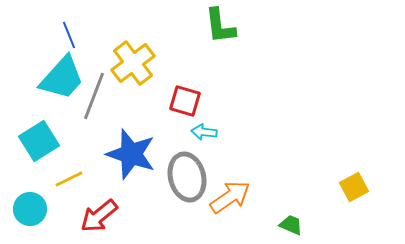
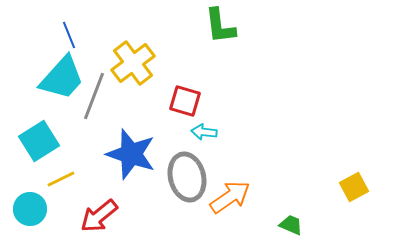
yellow line: moved 8 px left
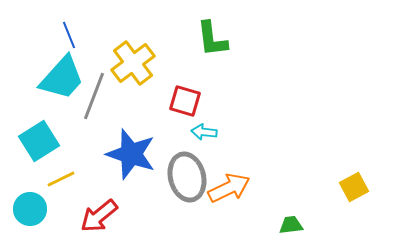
green L-shape: moved 8 px left, 13 px down
orange arrow: moved 1 px left, 9 px up; rotated 9 degrees clockwise
green trapezoid: rotated 30 degrees counterclockwise
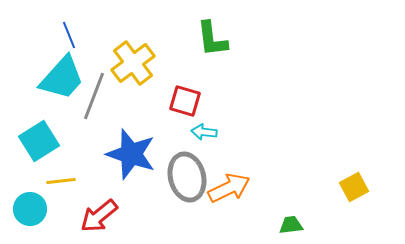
yellow line: moved 2 px down; rotated 20 degrees clockwise
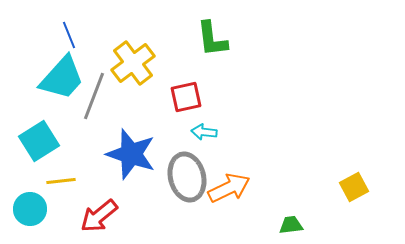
red square: moved 1 px right, 4 px up; rotated 28 degrees counterclockwise
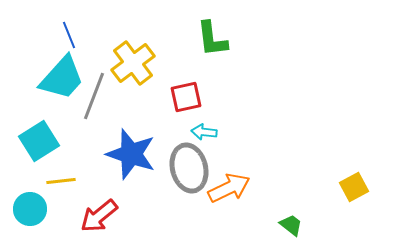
gray ellipse: moved 2 px right, 9 px up
green trapezoid: rotated 45 degrees clockwise
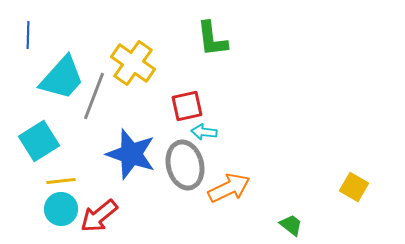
blue line: moved 41 px left; rotated 24 degrees clockwise
yellow cross: rotated 18 degrees counterclockwise
red square: moved 1 px right, 9 px down
gray ellipse: moved 4 px left, 3 px up
yellow square: rotated 32 degrees counterclockwise
cyan circle: moved 31 px right
